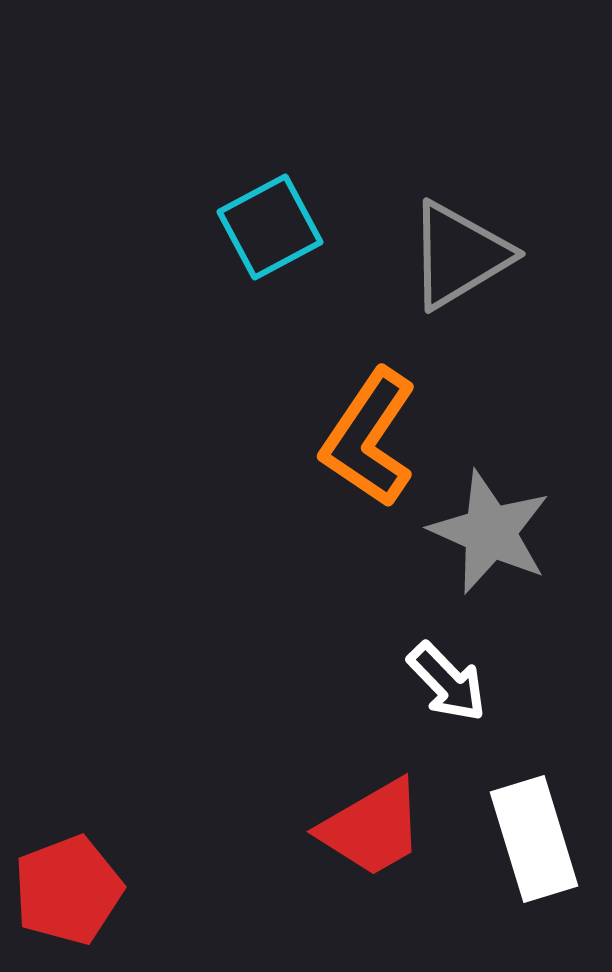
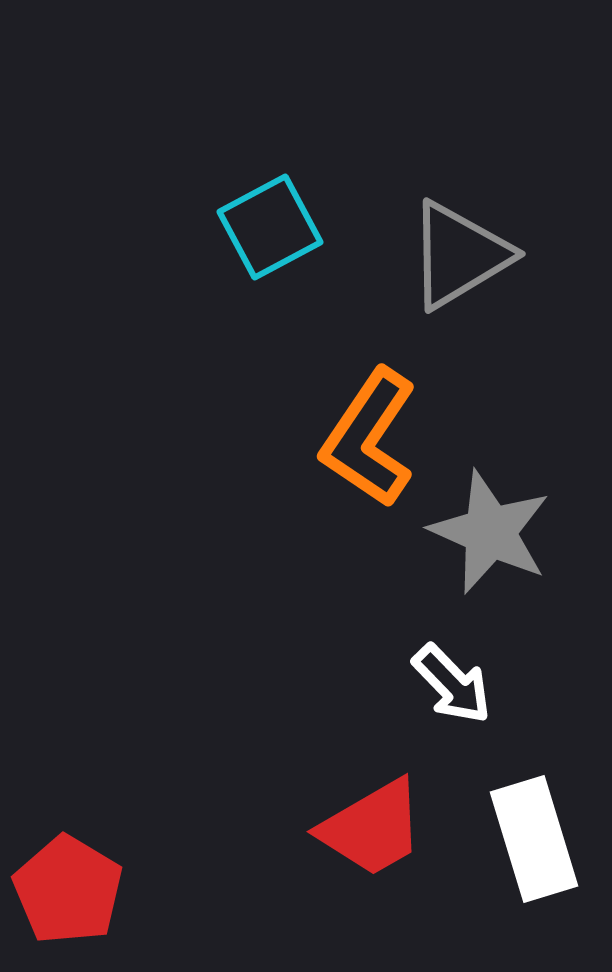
white arrow: moved 5 px right, 2 px down
red pentagon: rotated 20 degrees counterclockwise
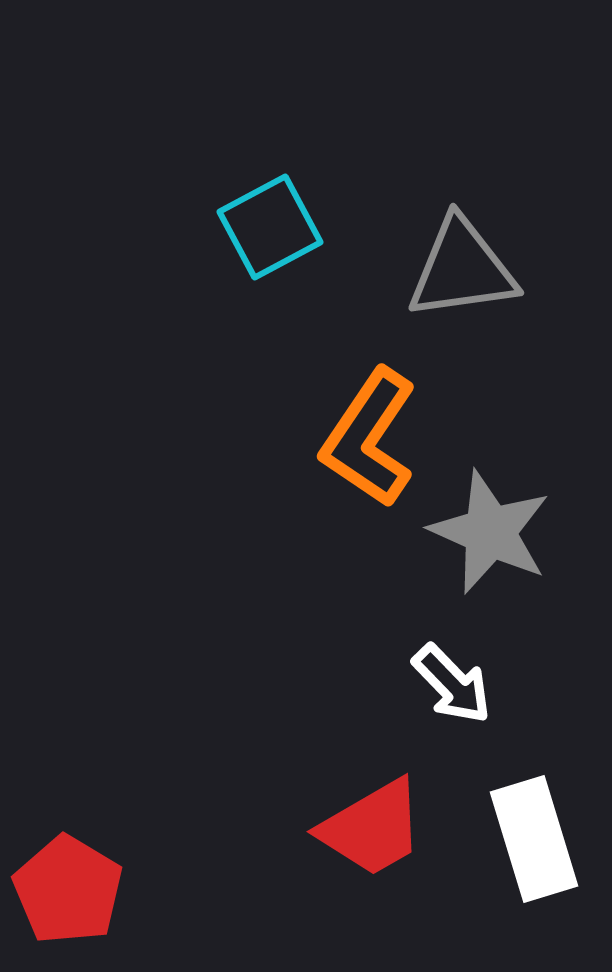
gray triangle: moved 3 px right, 14 px down; rotated 23 degrees clockwise
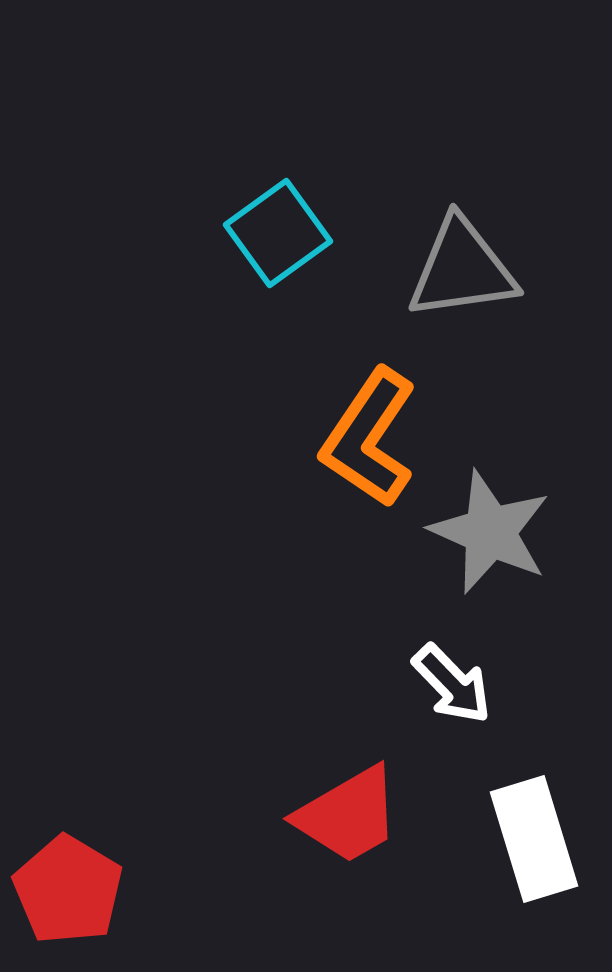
cyan square: moved 8 px right, 6 px down; rotated 8 degrees counterclockwise
red trapezoid: moved 24 px left, 13 px up
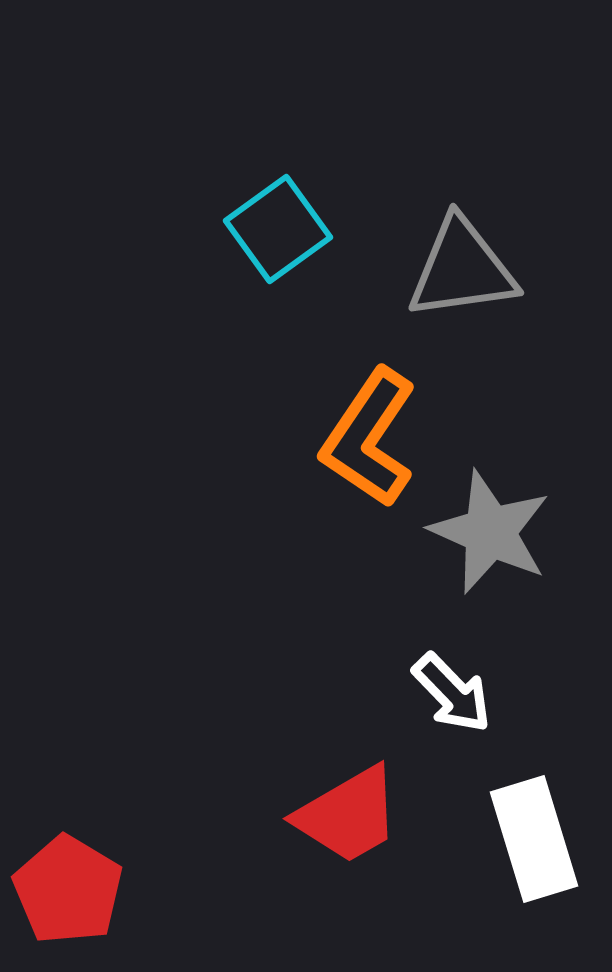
cyan square: moved 4 px up
white arrow: moved 9 px down
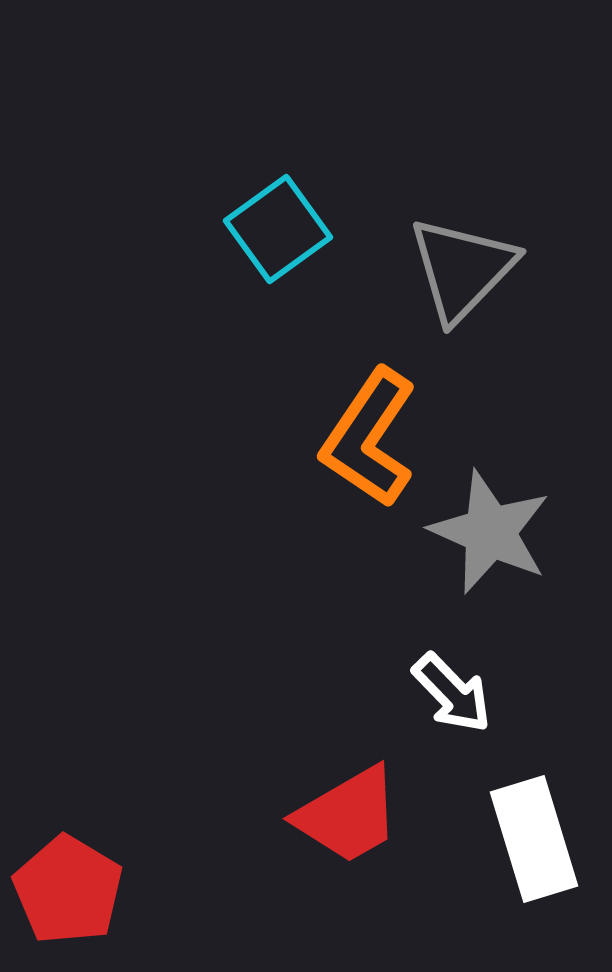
gray triangle: rotated 38 degrees counterclockwise
